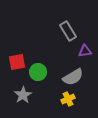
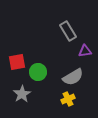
gray star: moved 1 px left, 1 px up
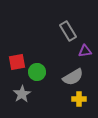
green circle: moved 1 px left
yellow cross: moved 11 px right; rotated 24 degrees clockwise
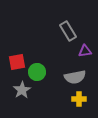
gray semicircle: moved 2 px right; rotated 20 degrees clockwise
gray star: moved 4 px up
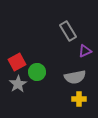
purple triangle: rotated 16 degrees counterclockwise
red square: rotated 18 degrees counterclockwise
gray star: moved 4 px left, 6 px up
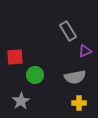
red square: moved 2 px left, 5 px up; rotated 24 degrees clockwise
green circle: moved 2 px left, 3 px down
gray star: moved 3 px right, 17 px down
yellow cross: moved 4 px down
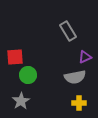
purple triangle: moved 6 px down
green circle: moved 7 px left
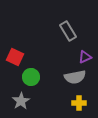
red square: rotated 30 degrees clockwise
green circle: moved 3 px right, 2 px down
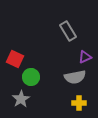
red square: moved 2 px down
gray star: moved 2 px up
